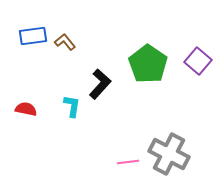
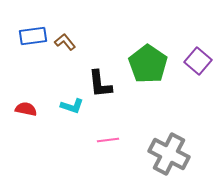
black L-shape: rotated 132 degrees clockwise
cyan L-shape: rotated 100 degrees clockwise
pink line: moved 20 px left, 22 px up
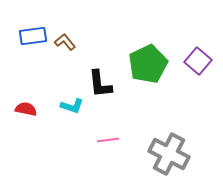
green pentagon: rotated 12 degrees clockwise
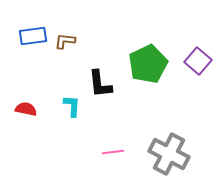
brown L-shape: moved 1 px up; rotated 45 degrees counterclockwise
cyan L-shape: rotated 105 degrees counterclockwise
pink line: moved 5 px right, 12 px down
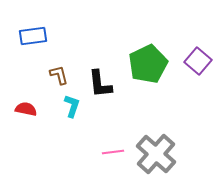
brown L-shape: moved 6 px left, 34 px down; rotated 70 degrees clockwise
cyan L-shape: rotated 15 degrees clockwise
gray cross: moved 13 px left; rotated 15 degrees clockwise
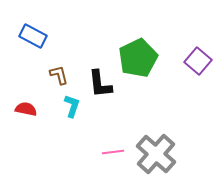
blue rectangle: rotated 36 degrees clockwise
green pentagon: moved 10 px left, 6 px up
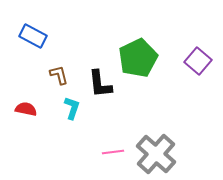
cyan L-shape: moved 2 px down
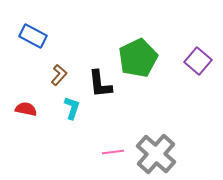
brown L-shape: rotated 55 degrees clockwise
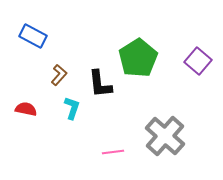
green pentagon: rotated 6 degrees counterclockwise
gray cross: moved 9 px right, 18 px up
